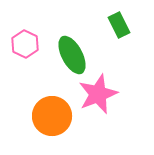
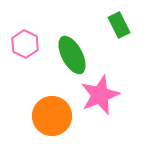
pink star: moved 2 px right, 1 px down
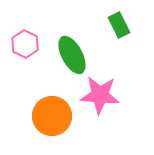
pink star: rotated 27 degrees clockwise
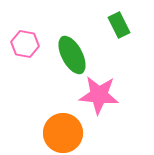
pink hexagon: rotated 16 degrees counterclockwise
pink star: moved 1 px left
orange circle: moved 11 px right, 17 px down
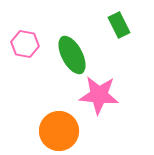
orange circle: moved 4 px left, 2 px up
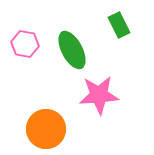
green ellipse: moved 5 px up
pink star: rotated 9 degrees counterclockwise
orange circle: moved 13 px left, 2 px up
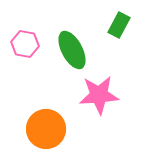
green rectangle: rotated 55 degrees clockwise
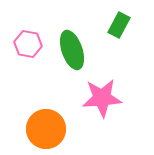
pink hexagon: moved 3 px right
green ellipse: rotated 9 degrees clockwise
pink star: moved 3 px right, 3 px down
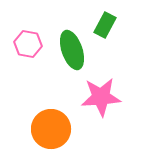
green rectangle: moved 14 px left
pink star: moved 1 px left, 1 px up
orange circle: moved 5 px right
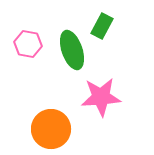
green rectangle: moved 3 px left, 1 px down
